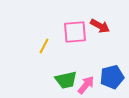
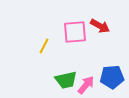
blue pentagon: rotated 10 degrees clockwise
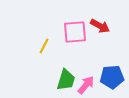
green trapezoid: rotated 60 degrees counterclockwise
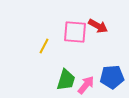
red arrow: moved 2 px left
pink square: rotated 10 degrees clockwise
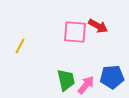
yellow line: moved 24 px left
green trapezoid: rotated 30 degrees counterclockwise
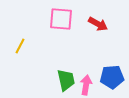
red arrow: moved 2 px up
pink square: moved 14 px left, 13 px up
pink arrow: rotated 30 degrees counterclockwise
